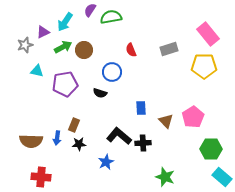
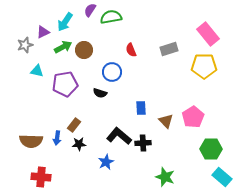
brown rectangle: rotated 16 degrees clockwise
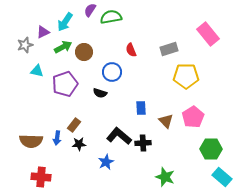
brown circle: moved 2 px down
yellow pentagon: moved 18 px left, 10 px down
purple pentagon: rotated 10 degrees counterclockwise
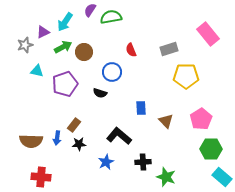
pink pentagon: moved 8 px right, 2 px down
black cross: moved 19 px down
green star: moved 1 px right
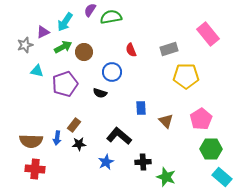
red cross: moved 6 px left, 8 px up
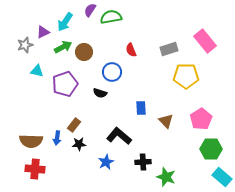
pink rectangle: moved 3 px left, 7 px down
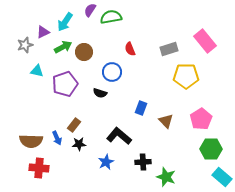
red semicircle: moved 1 px left, 1 px up
blue rectangle: rotated 24 degrees clockwise
blue arrow: rotated 32 degrees counterclockwise
red cross: moved 4 px right, 1 px up
